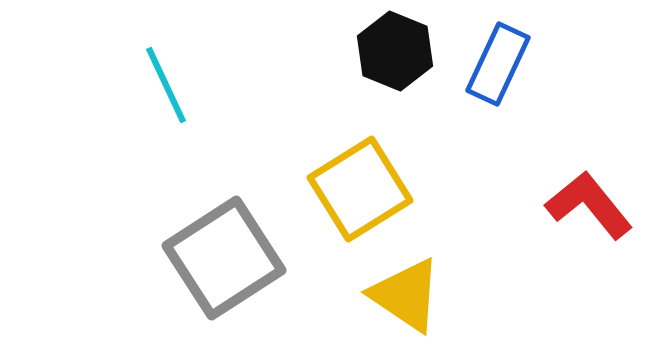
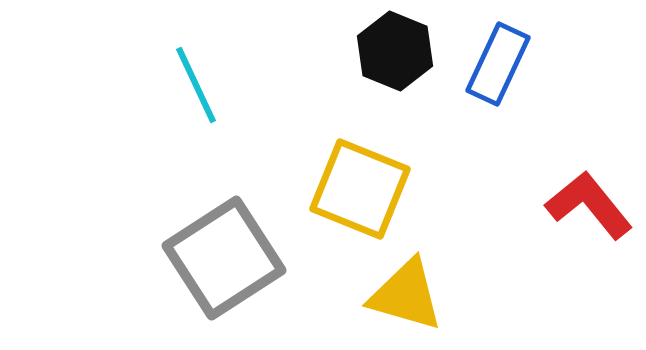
cyan line: moved 30 px right
yellow square: rotated 36 degrees counterclockwise
yellow triangle: rotated 18 degrees counterclockwise
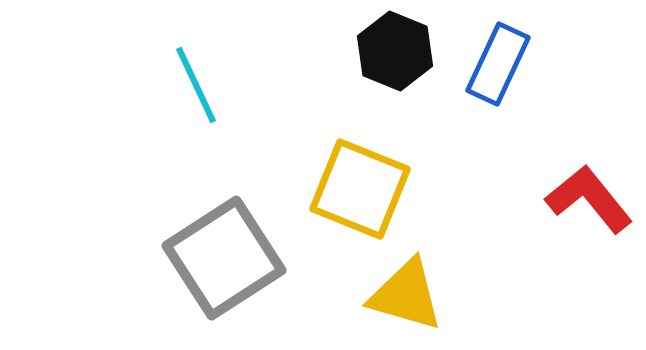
red L-shape: moved 6 px up
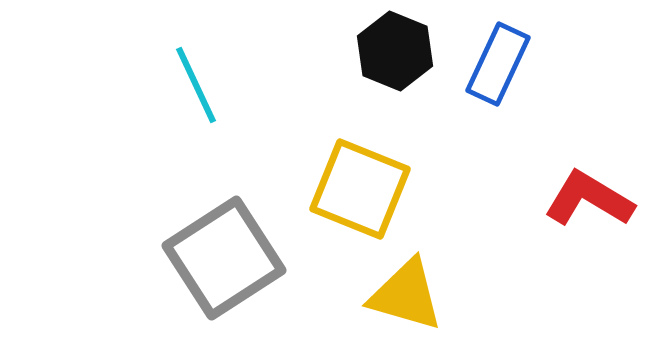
red L-shape: rotated 20 degrees counterclockwise
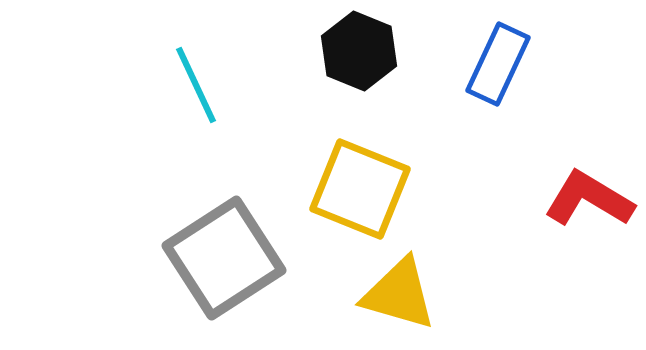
black hexagon: moved 36 px left
yellow triangle: moved 7 px left, 1 px up
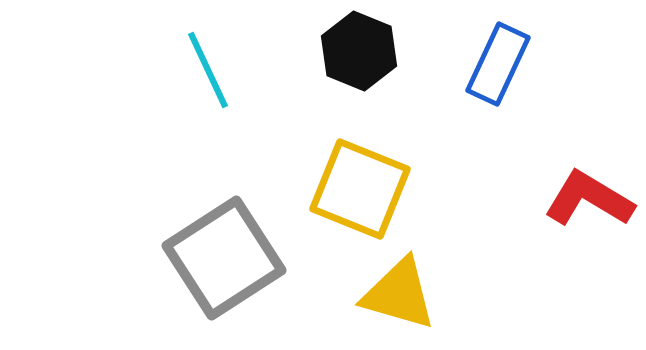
cyan line: moved 12 px right, 15 px up
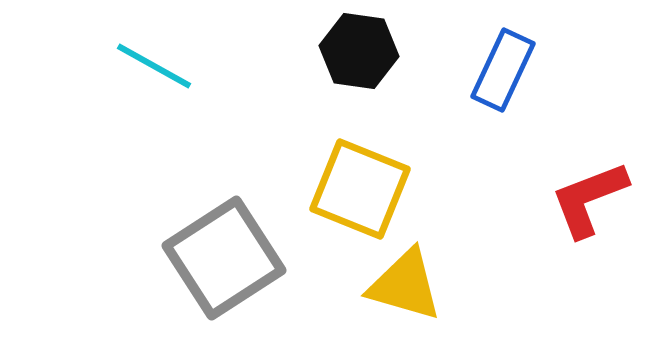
black hexagon: rotated 14 degrees counterclockwise
blue rectangle: moved 5 px right, 6 px down
cyan line: moved 54 px left, 4 px up; rotated 36 degrees counterclockwise
red L-shape: rotated 52 degrees counterclockwise
yellow triangle: moved 6 px right, 9 px up
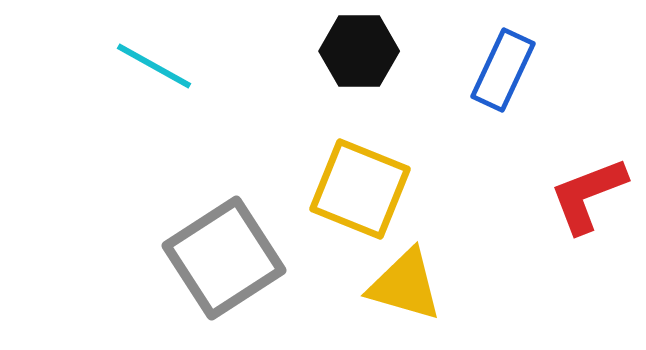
black hexagon: rotated 8 degrees counterclockwise
red L-shape: moved 1 px left, 4 px up
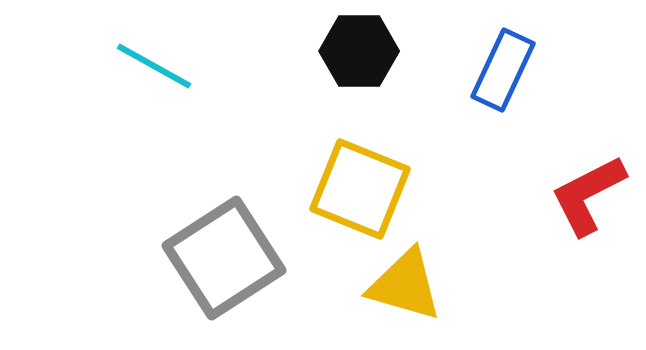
red L-shape: rotated 6 degrees counterclockwise
